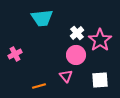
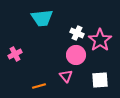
white cross: rotated 24 degrees counterclockwise
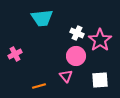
pink circle: moved 1 px down
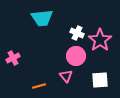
pink cross: moved 2 px left, 4 px down
